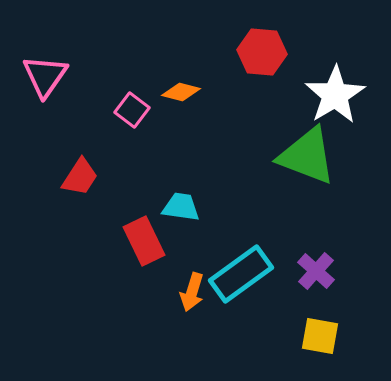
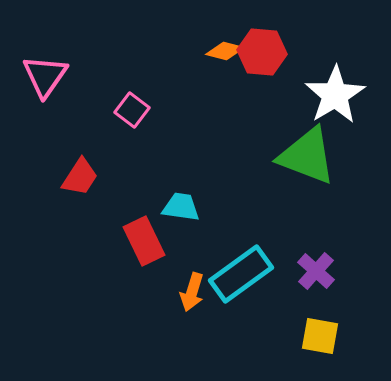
orange diamond: moved 44 px right, 41 px up
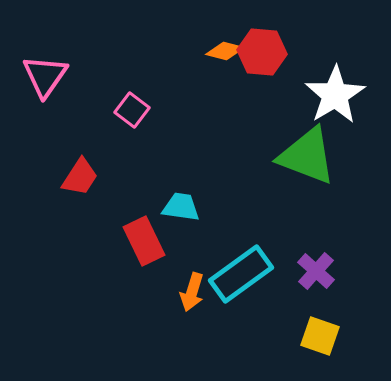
yellow square: rotated 9 degrees clockwise
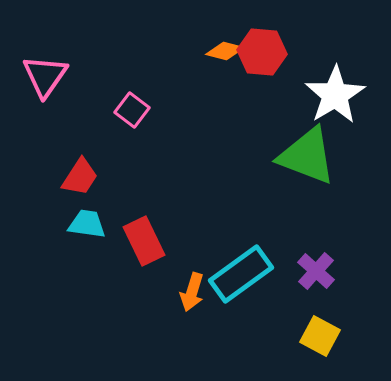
cyan trapezoid: moved 94 px left, 17 px down
yellow square: rotated 9 degrees clockwise
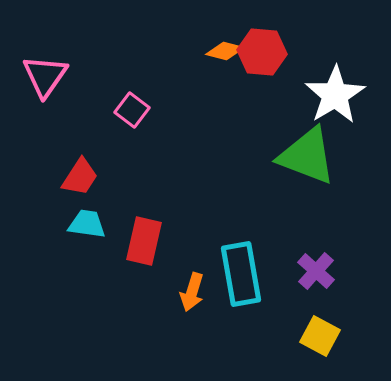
red rectangle: rotated 39 degrees clockwise
cyan rectangle: rotated 64 degrees counterclockwise
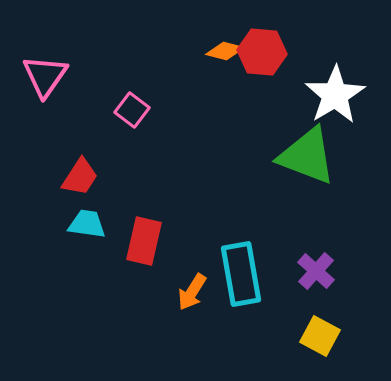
orange arrow: rotated 15 degrees clockwise
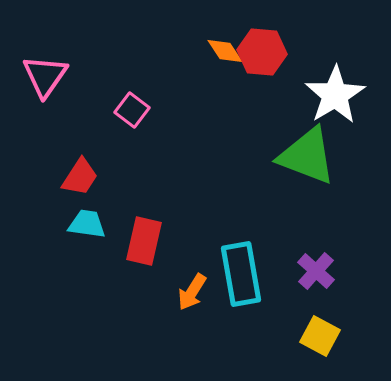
orange diamond: rotated 42 degrees clockwise
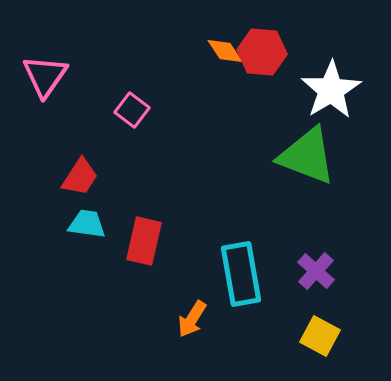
white star: moved 4 px left, 5 px up
orange arrow: moved 27 px down
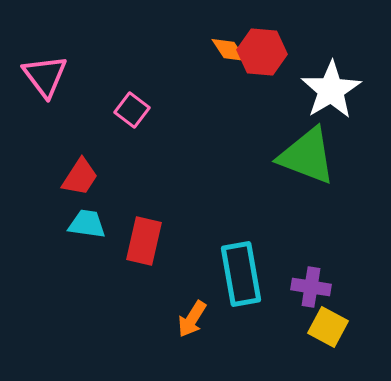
orange diamond: moved 4 px right, 1 px up
pink triangle: rotated 12 degrees counterclockwise
purple cross: moved 5 px left, 16 px down; rotated 33 degrees counterclockwise
yellow square: moved 8 px right, 9 px up
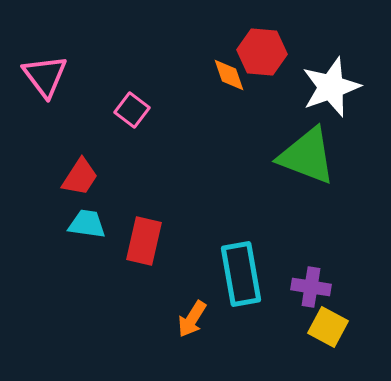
orange diamond: moved 25 px down; rotated 15 degrees clockwise
white star: moved 3 px up; rotated 12 degrees clockwise
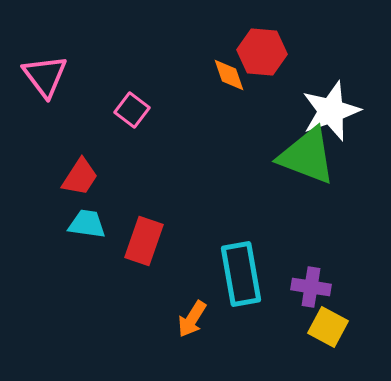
white star: moved 24 px down
red rectangle: rotated 6 degrees clockwise
